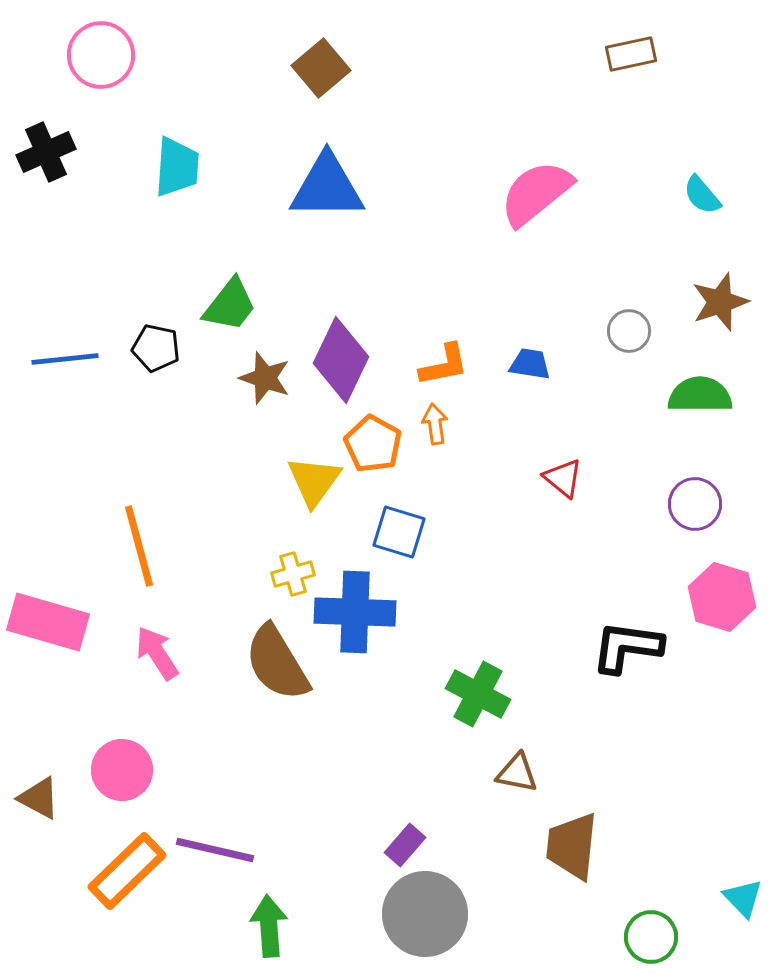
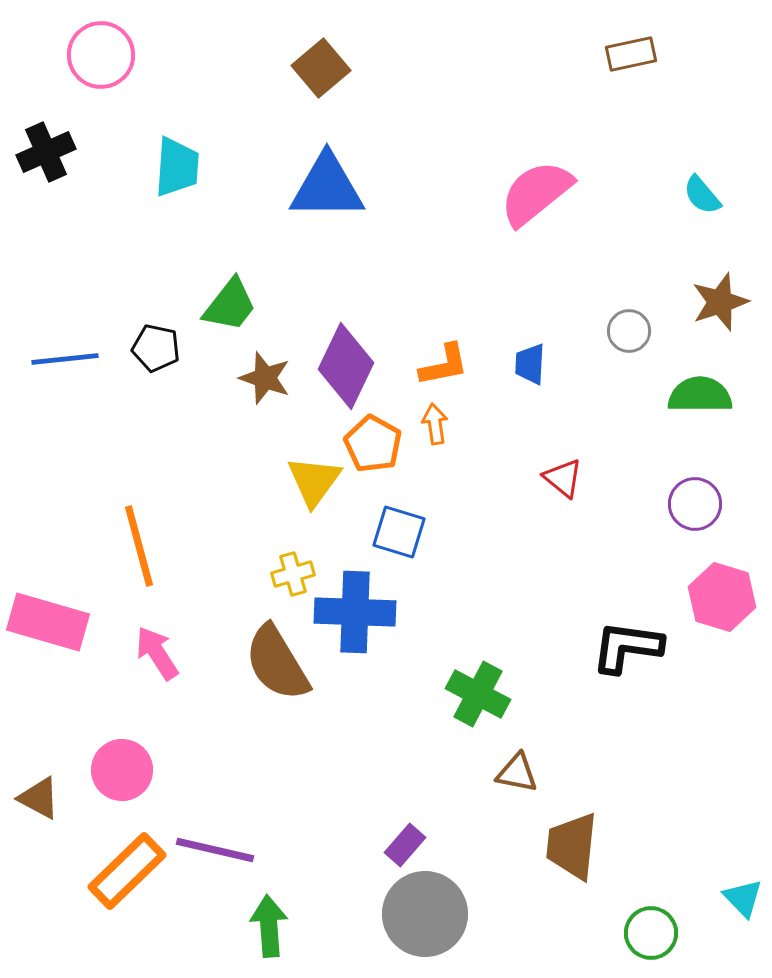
purple diamond at (341, 360): moved 5 px right, 6 px down
blue trapezoid at (530, 364): rotated 96 degrees counterclockwise
green circle at (651, 937): moved 4 px up
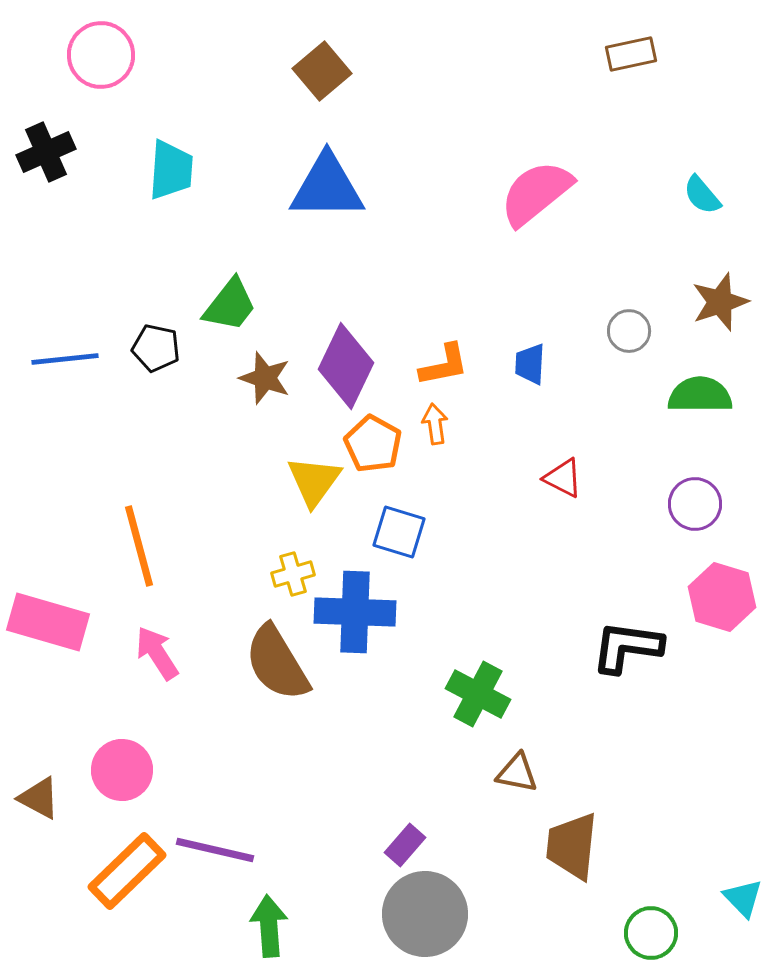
brown square at (321, 68): moved 1 px right, 3 px down
cyan trapezoid at (177, 167): moved 6 px left, 3 px down
red triangle at (563, 478): rotated 12 degrees counterclockwise
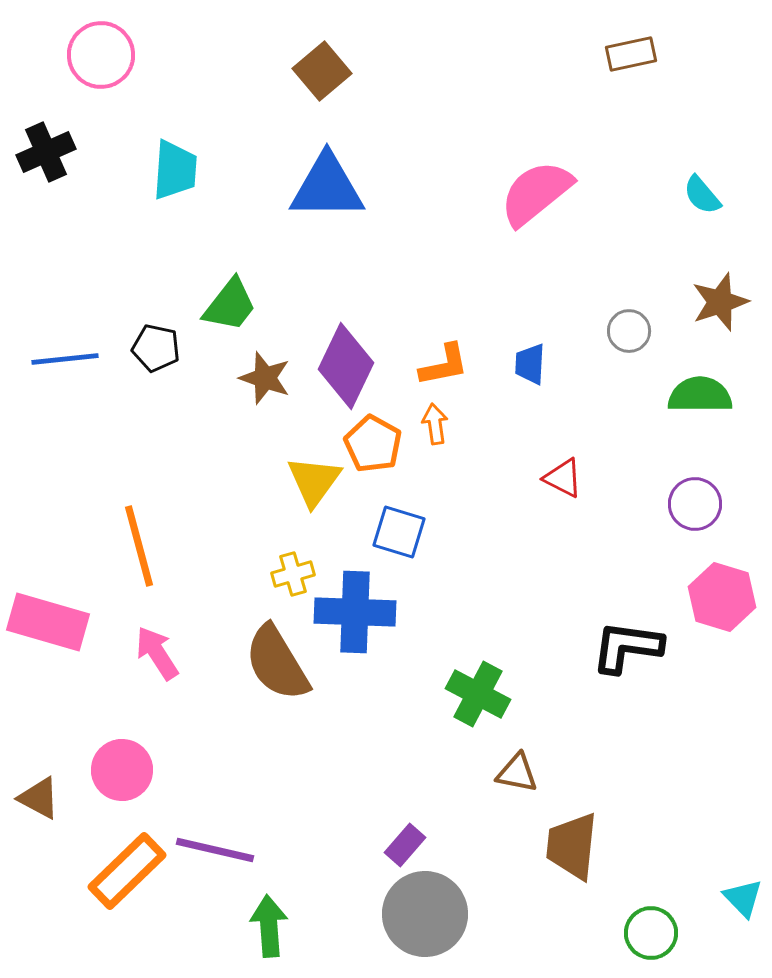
cyan trapezoid at (171, 170): moved 4 px right
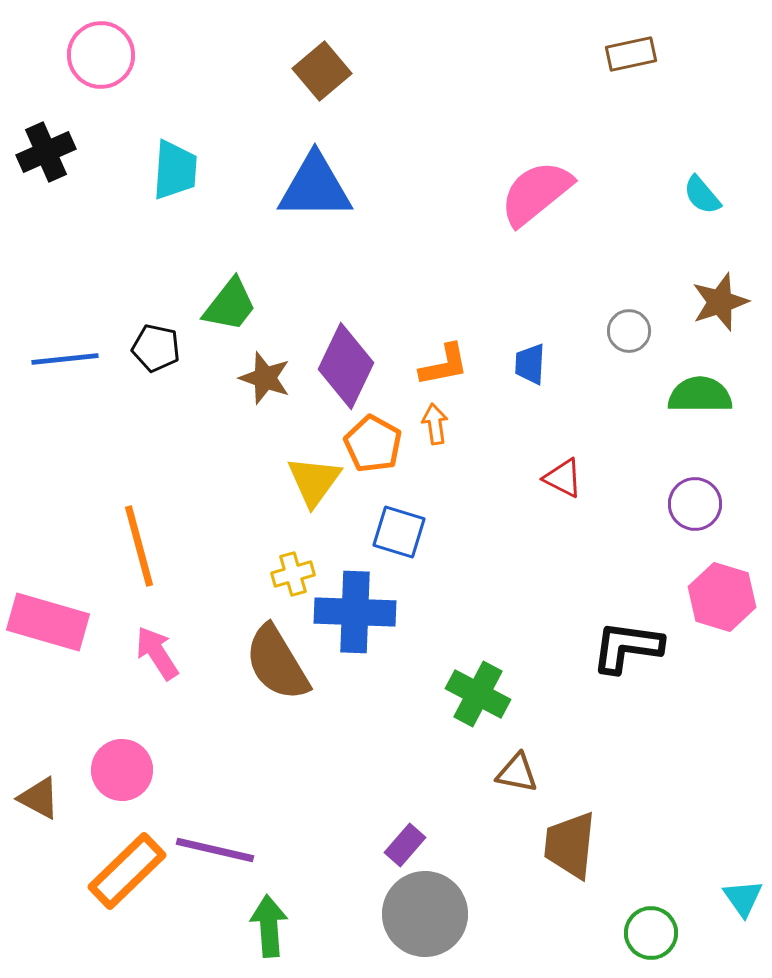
blue triangle at (327, 187): moved 12 px left
brown trapezoid at (572, 846): moved 2 px left, 1 px up
cyan triangle at (743, 898): rotated 9 degrees clockwise
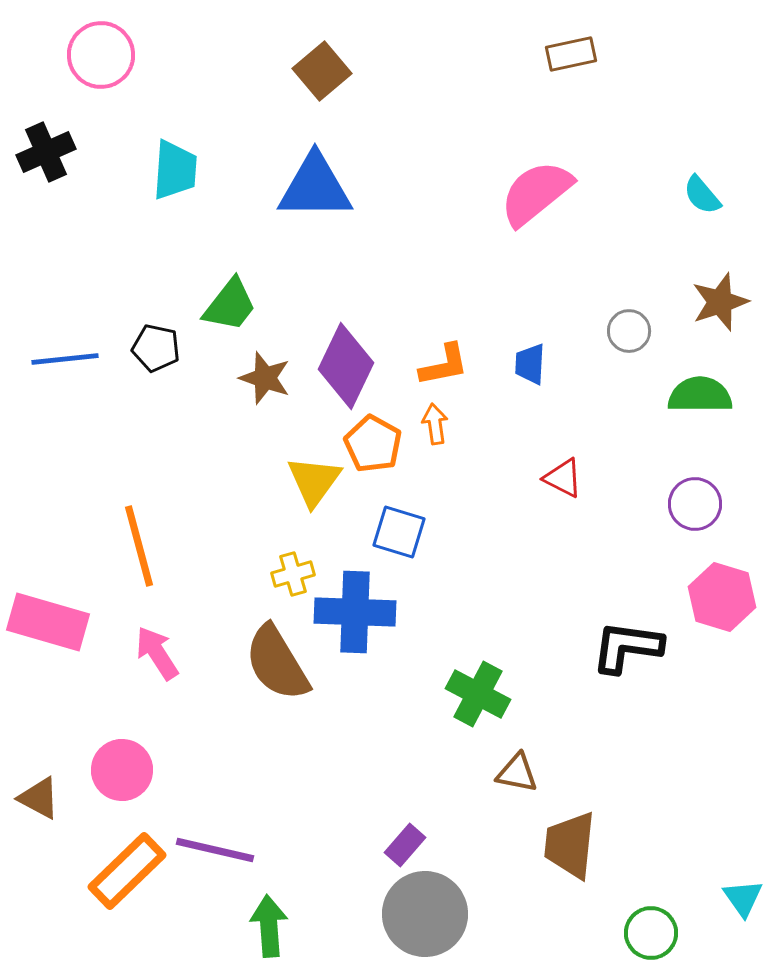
brown rectangle at (631, 54): moved 60 px left
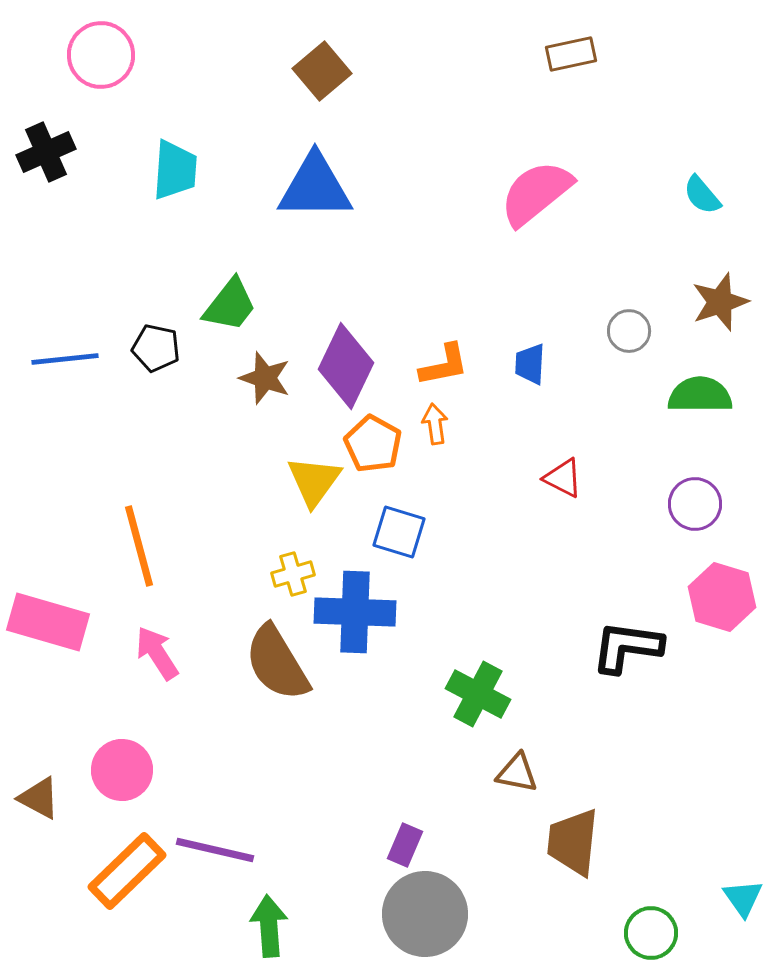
purple rectangle at (405, 845): rotated 18 degrees counterclockwise
brown trapezoid at (570, 845): moved 3 px right, 3 px up
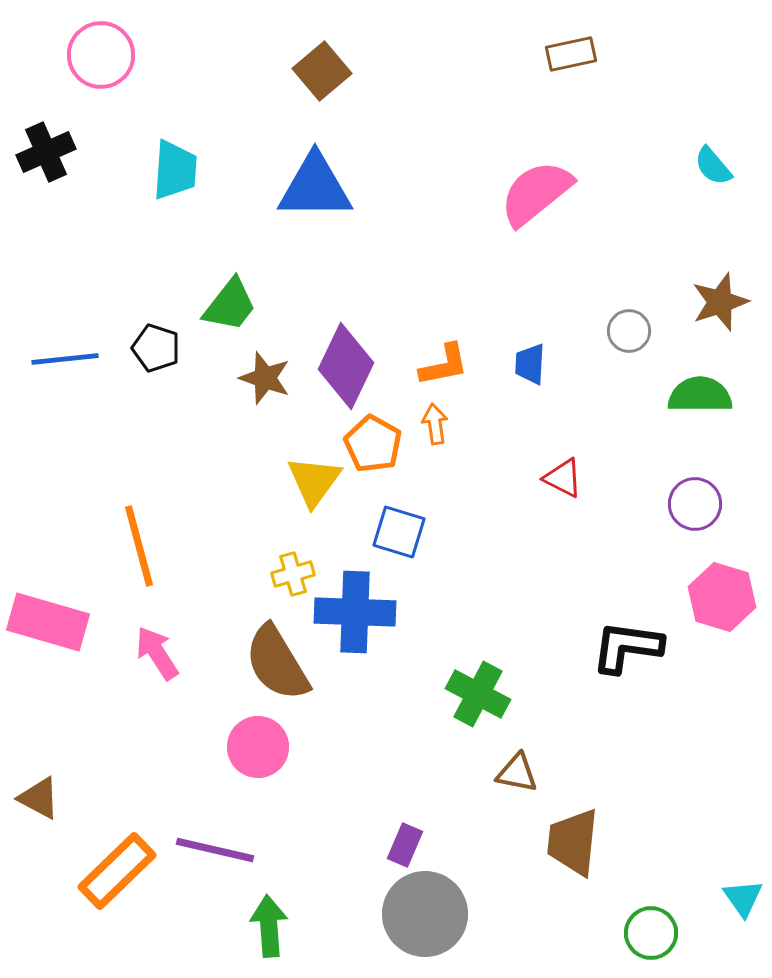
cyan semicircle at (702, 195): moved 11 px right, 29 px up
black pentagon at (156, 348): rotated 6 degrees clockwise
pink circle at (122, 770): moved 136 px right, 23 px up
orange rectangle at (127, 871): moved 10 px left
